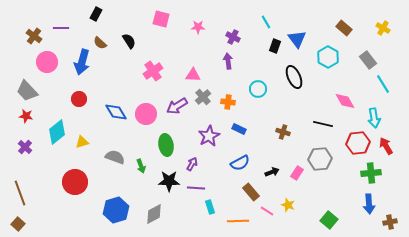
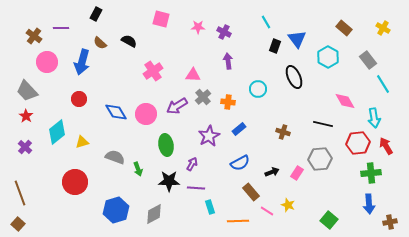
purple cross at (233, 37): moved 9 px left, 5 px up
black semicircle at (129, 41): rotated 28 degrees counterclockwise
red star at (26, 116): rotated 24 degrees clockwise
blue rectangle at (239, 129): rotated 64 degrees counterclockwise
green arrow at (141, 166): moved 3 px left, 3 px down
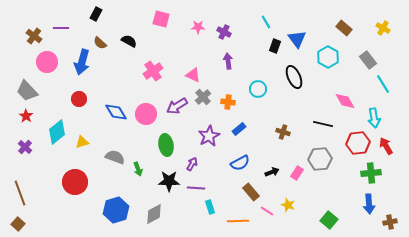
pink triangle at (193, 75): rotated 21 degrees clockwise
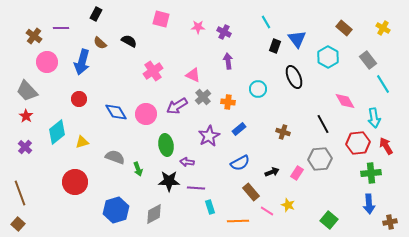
black line at (323, 124): rotated 48 degrees clockwise
purple arrow at (192, 164): moved 5 px left, 2 px up; rotated 112 degrees counterclockwise
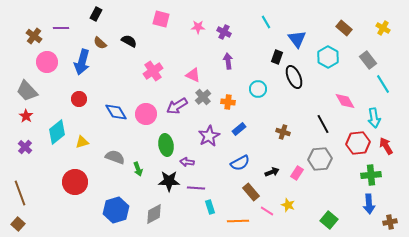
black rectangle at (275, 46): moved 2 px right, 11 px down
green cross at (371, 173): moved 2 px down
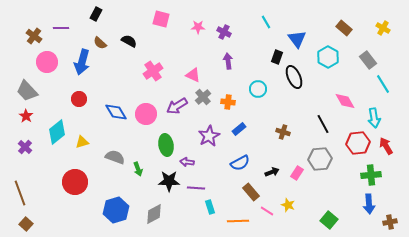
brown square at (18, 224): moved 8 px right
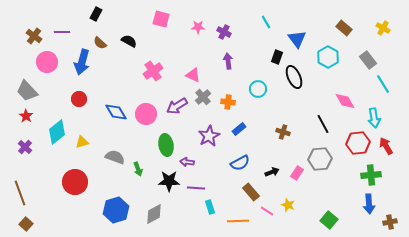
purple line at (61, 28): moved 1 px right, 4 px down
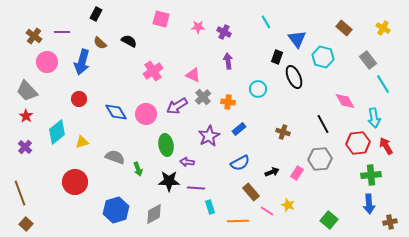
cyan hexagon at (328, 57): moved 5 px left; rotated 15 degrees counterclockwise
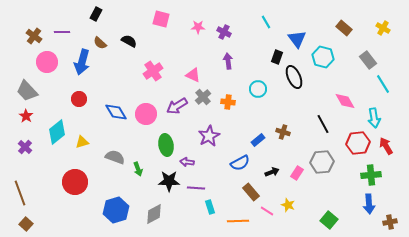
blue rectangle at (239, 129): moved 19 px right, 11 px down
gray hexagon at (320, 159): moved 2 px right, 3 px down
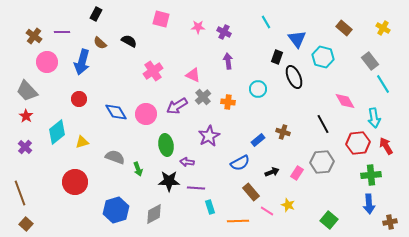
gray rectangle at (368, 60): moved 2 px right, 1 px down
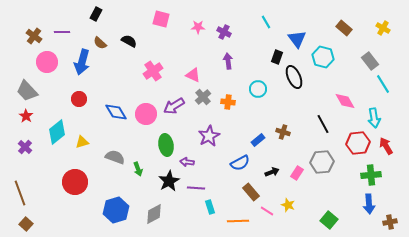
purple arrow at (177, 106): moved 3 px left
black star at (169, 181): rotated 30 degrees counterclockwise
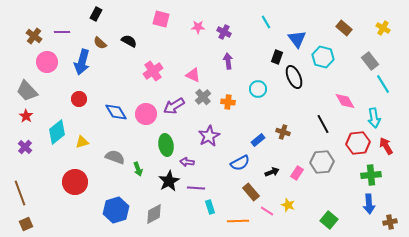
brown square at (26, 224): rotated 24 degrees clockwise
